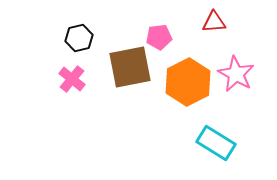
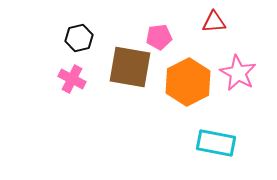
brown square: rotated 21 degrees clockwise
pink star: moved 2 px right, 1 px up
pink cross: rotated 12 degrees counterclockwise
cyan rectangle: rotated 21 degrees counterclockwise
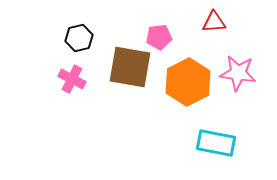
pink star: rotated 21 degrees counterclockwise
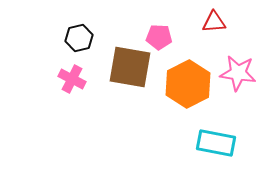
pink pentagon: rotated 10 degrees clockwise
orange hexagon: moved 2 px down
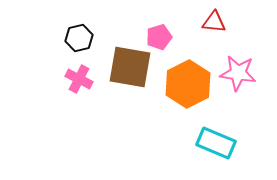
red triangle: rotated 10 degrees clockwise
pink pentagon: rotated 20 degrees counterclockwise
pink cross: moved 7 px right
cyan rectangle: rotated 12 degrees clockwise
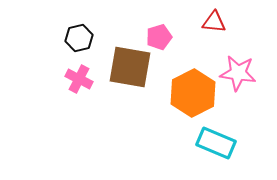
orange hexagon: moved 5 px right, 9 px down
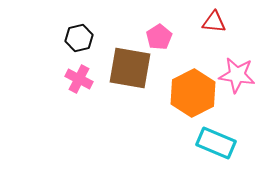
pink pentagon: rotated 15 degrees counterclockwise
brown square: moved 1 px down
pink star: moved 1 px left, 2 px down
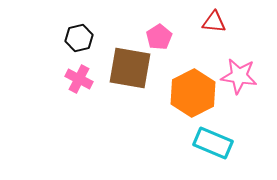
pink star: moved 2 px right, 1 px down
cyan rectangle: moved 3 px left
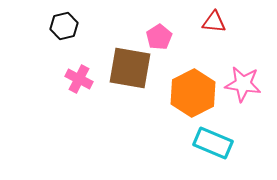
black hexagon: moved 15 px left, 12 px up
pink star: moved 4 px right, 8 px down
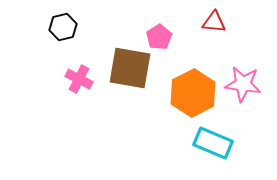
black hexagon: moved 1 px left, 1 px down
